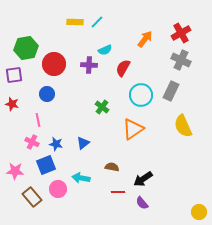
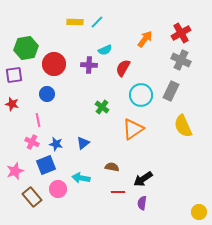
pink star: rotated 24 degrees counterclockwise
purple semicircle: rotated 48 degrees clockwise
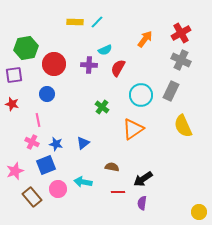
red semicircle: moved 5 px left
cyan arrow: moved 2 px right, 4 px down
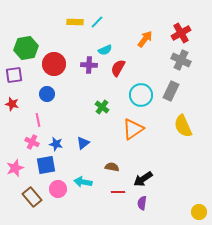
blue square: rotated 12 degrees clockwise
pink star: moved 3 px up
